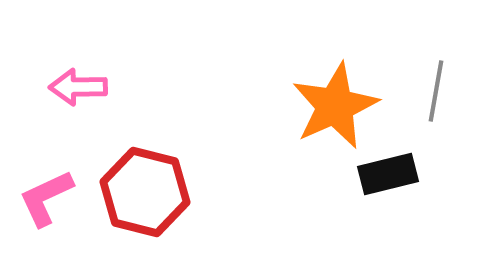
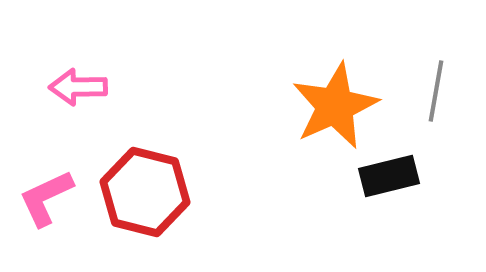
black rectangle: moved 1 px right, 2 px down
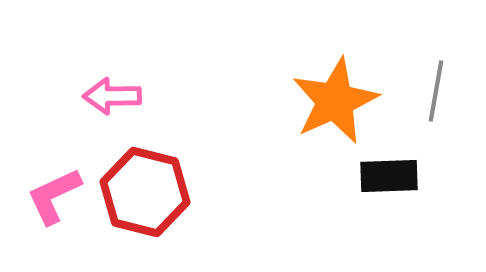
pink arrow: moved 34 px right, 9 px down
orange star: moved 5 px up
black rectangle: rotated 12 degrees clockwise
pink L-shape: moved 8 px right, 2 px up
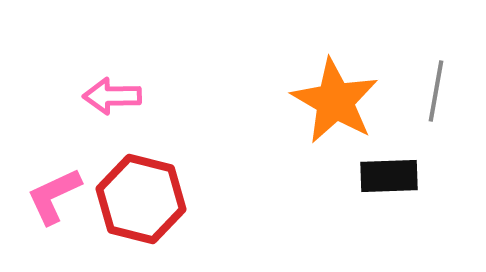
orange star: rotated 18 degrees counterclockwise
red hexagon: moved 4 px left, 7 px down
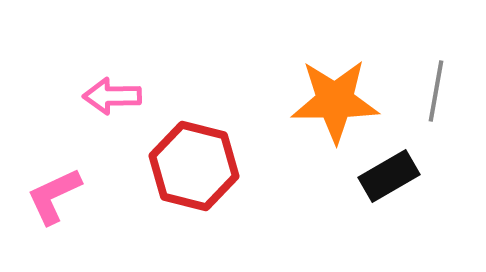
orange star: rotated 30 degrees counterclockwise
black rectangle: rotated 28 degrees counterclockwise
red hexagon: moved 53 px right, 33 px up
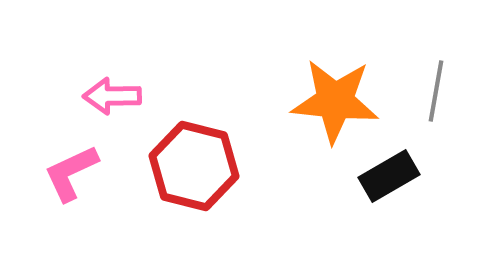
orange star: rotated 6 degrees clockwise
pink L-shape: moved 17 px right, 23 px up
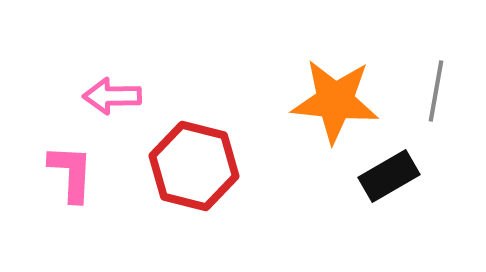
pink L-shape: rotated 118 degrees clockwise
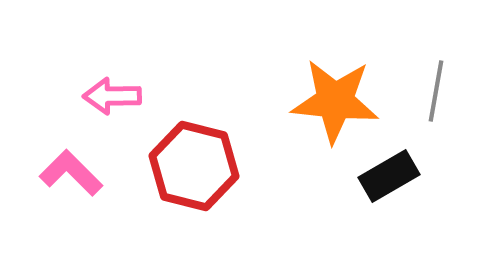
pink L-shape: rotated 48 degrees counterclockwise
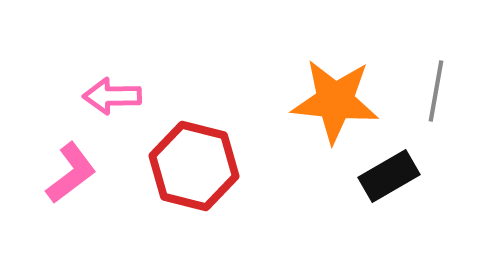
pink L-shape: rotated 98 degrees clockwise
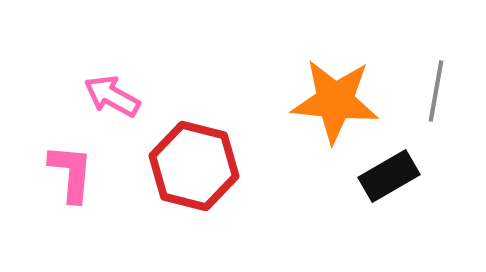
pink arrow: rotated 30 degrees clockwise
pink L-shape: rotated 48 degrees counterclockwise
